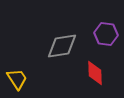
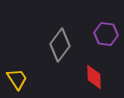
gray diamond: moved 2 px left, 1 px up; rotated 44 degrees counterclockwise
red diamond: moved 1 px left, 4 px down
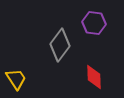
purple hexagon: moved 12 px left, 11 px up
yellow trapezoid: moved 1 px left
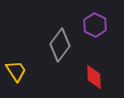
purple hexagon: moved 1 px right, 2 px down; rotated 20 degrees clockwise
yellow trapezoid: moved 8 px up
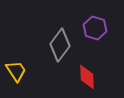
purple hexagon: moved 3 px down; rotated 10 degrees counterclockwise
red diamond: moved 7 px left
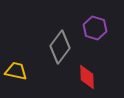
gray diamond: moved 2 px down
yellow trapezoid: rotated 45 degrees counterclockwise
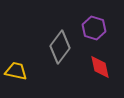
purple hexagon: moved 1 px left
red diamond: moved 13 px right, 10 px up; rotated 10 degrees counterclockwise
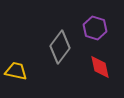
purple hexagon: moved 1 px right
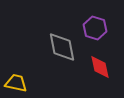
gray diamond: moved 2 px right; rotated 48 degrees counterclockwise
yellow trapezoid: moved 12 px down
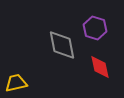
gray diamond: moved 2 px up
yellow trapezoid: rotated 25 degrees counterclockwise
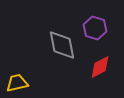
red diamond: rotated 75 degrees clockwise
yellow trapezoid: moved 1 px right
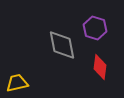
red diamond: rotated 55 degrees counterclockwise
